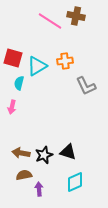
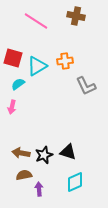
pink line: moved 14 px left
cyan semicircle: moved 1 px left, 1 px down; rotated 40 degrees clockwise
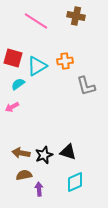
gray L-shape: rotated 10 degrees clockwise
pink arrow: rotated 48 degrees clockwise
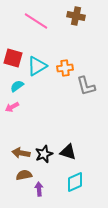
orange cross: moved 7 px down
cyan semicircle: moved 1 px left, 2 px down
black star: moved 1 px up
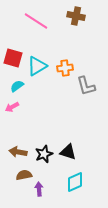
brown arrow: moved 3 px left, 1 px up
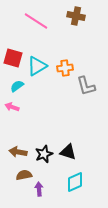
pink arrow: rotated 48 degrees clockwise
